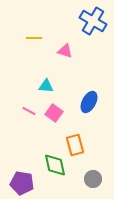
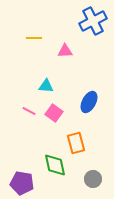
blue cross: rotated 32 degrees clockwise
pink triangle: rotated 21 degrees counterclockwise
orange rectangle: moved 1 px right, 2 px up
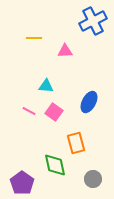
pink square: moved 1 px up
purple pentagon: rotated 25 degrees clockwise
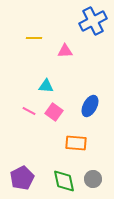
blue ellipse: moved 1 px right, 4 px down
orange rectangle: rotated 70 degrees counterclockwise
green diamond: moved 9 px right, 16 px down
purple pentagon: moved 5 px up; rotated 10 degrees clockwise
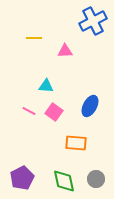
gray circle: moved 3 px right
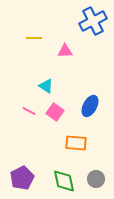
cyan triangle: rotated 28 degrees clockwise
pink square: moved 1 px right
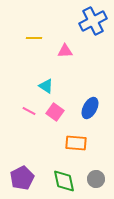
blue ellipse: moved 2 px down
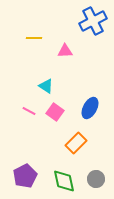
orange rectangle: rotated 50 degrees counterclockwise
purple pentagon: moved 3 px right, 2 px up
